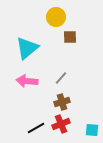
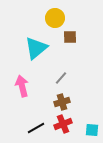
yellow circle: moved 1 px left, 1 px down
cyan triangle: moved 9 px right
pink arrow: moved 5 px left, 5 px down; rotated 70 degrees clockwise
red cross: moved 2 px right
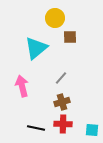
red cross: rotated 24 degrees clockwise
black line: rotated 42 degrees clockwise
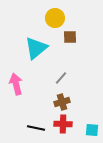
pink arrow: moved 6 px left, 2 px up
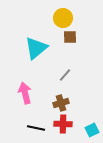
yellow circle: moved 8 px right
gray line: moved 4 px right, 3 px up
pink arrow: moved 9 px right, 9 px down
brown cross: moved 1 px left, 1 px down
cyan square: rotated 32 degrees counterclockwise
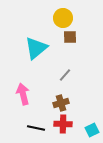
pink arrow: moved 2 px left, 1 px down
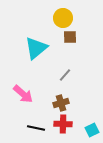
pink arrow: rotated 145 degrees clockwise
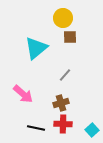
cyan square: rotated 16 degrees counterclockwise
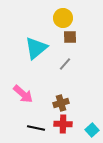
gray line: moved 11 px up
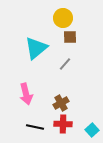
pink arrow: moved 3 px right; rotated 35 degrees clockwise
brown cross: rotated 14 degrees counterclockwise
black line: moved 1 px left, 1 px up
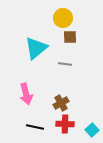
gray line: rotated 56 degrees clockwise
red cross: moved 2 px right
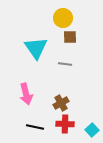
cyan triangle: rotated 25 degrees counterclockwise
